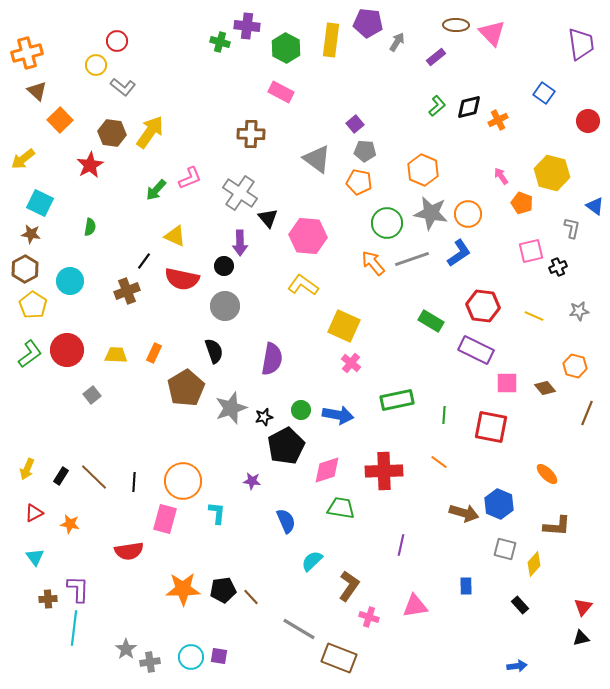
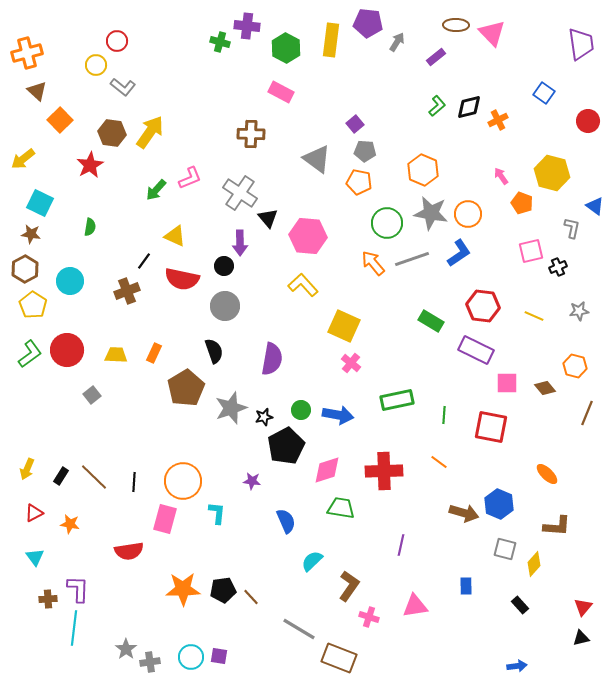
yellow L-shape at (303, 285): rotated 12 degrees clockwise
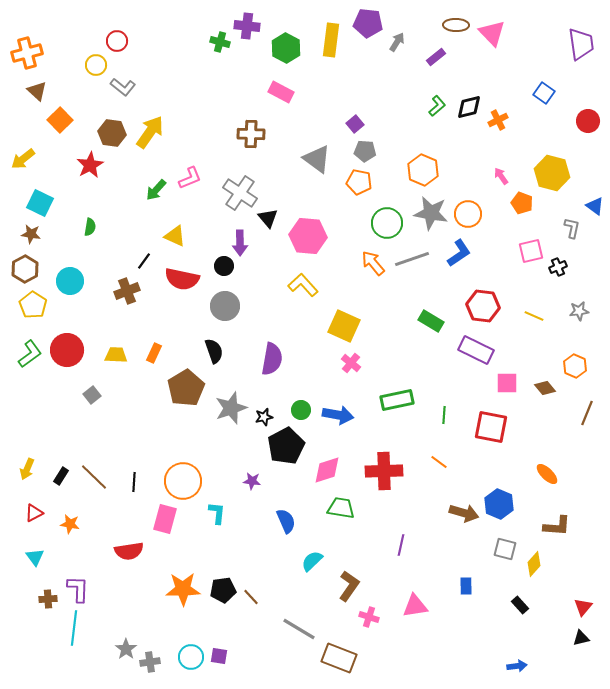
orange hexagon at (575, 366): rotated 10 degrees clockwise
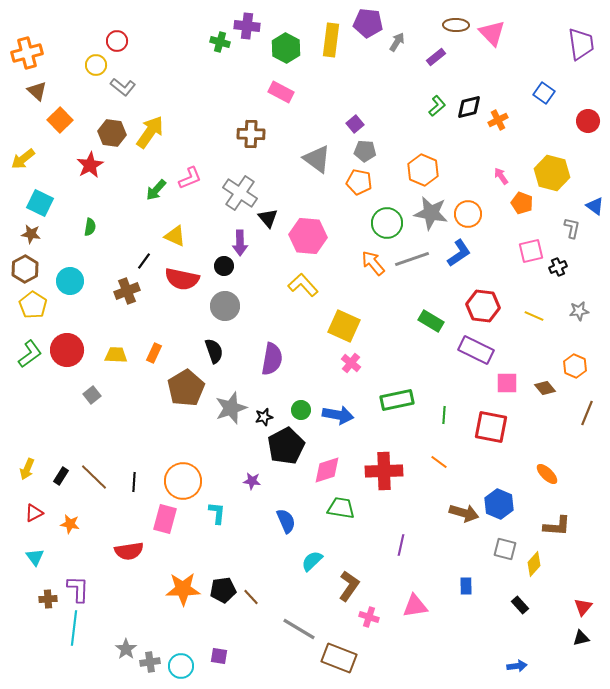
cyan circle at (191, 657): moved 10 px left, 9 px down
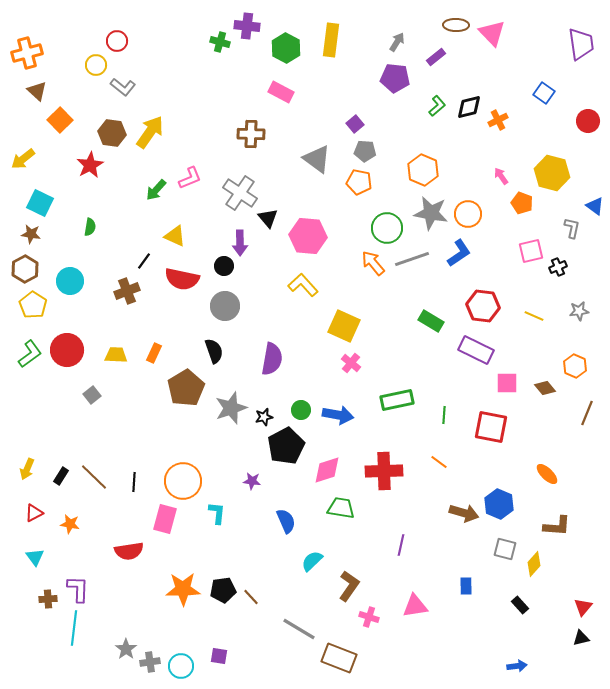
purple pentagon at (368, 23): moved 27 px right, 55 px down
green circle at (387, 223): moved 5 px down
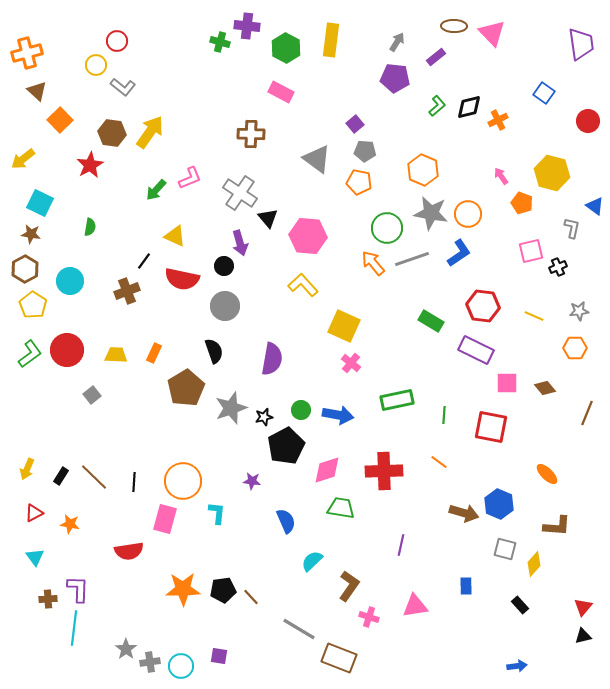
brown ellipse at (456, 25): moved 2 px left, 1 px down
purple arrow at (240, 243): rotated 15 degrees counterclockwise
orange hexagon at (575, 366): moved 18 px up; rotated 25 degrees counterclockwise
black triangle at (581, 638): moved 2 px right, 2 px up
